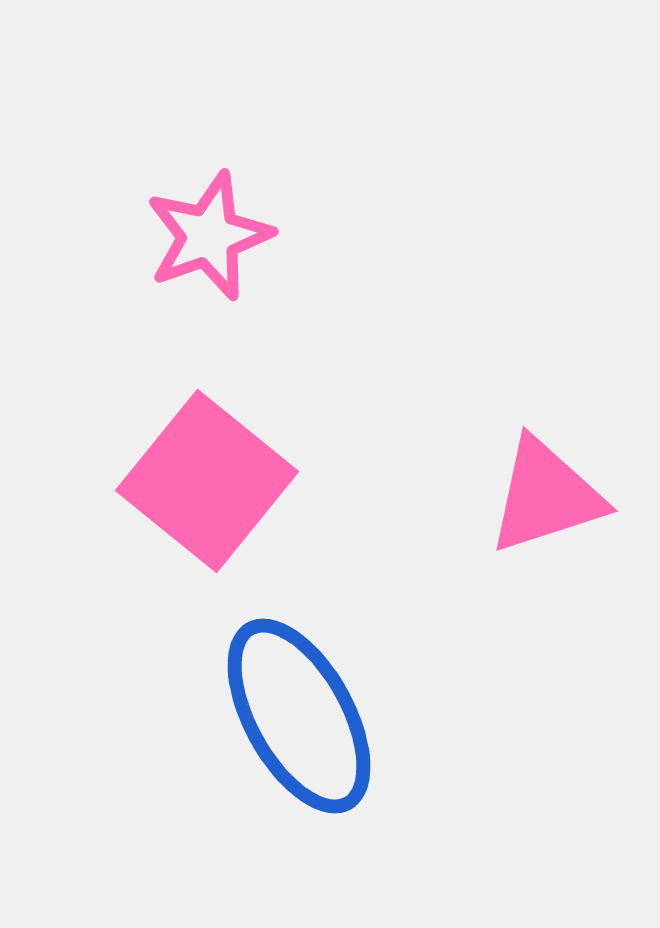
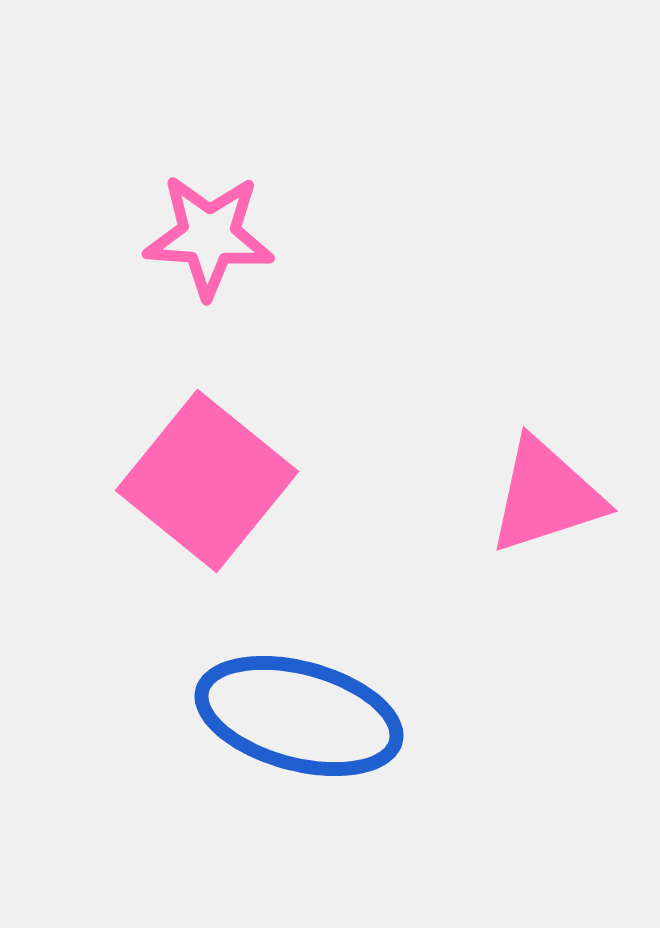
pink star: rotated 24 degrees clockwise
blue ellipse: rotated 46 degrees counterclockwise
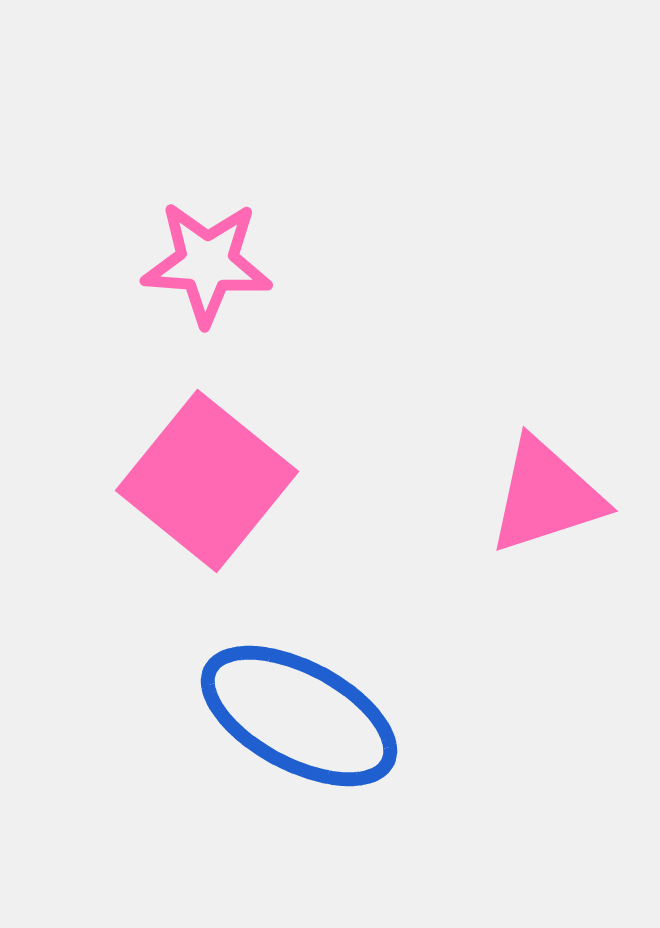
pink star: moved 2 px left, 27 px down
blue ellipse: rotated 13 degrees clockwise
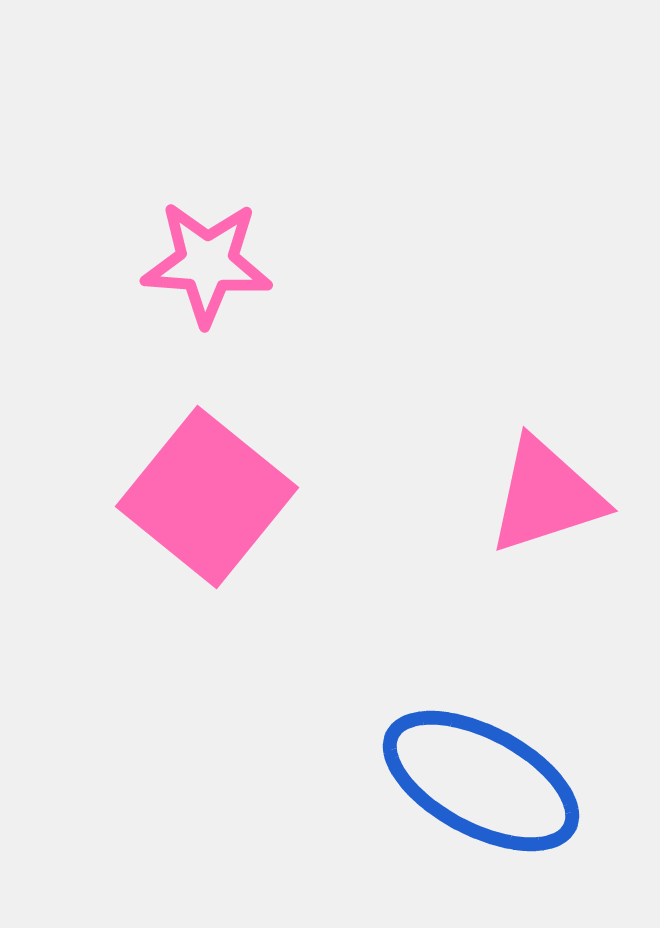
pink square: moved 16 px down
blue ellipse: moved 182 px right, 65 px down
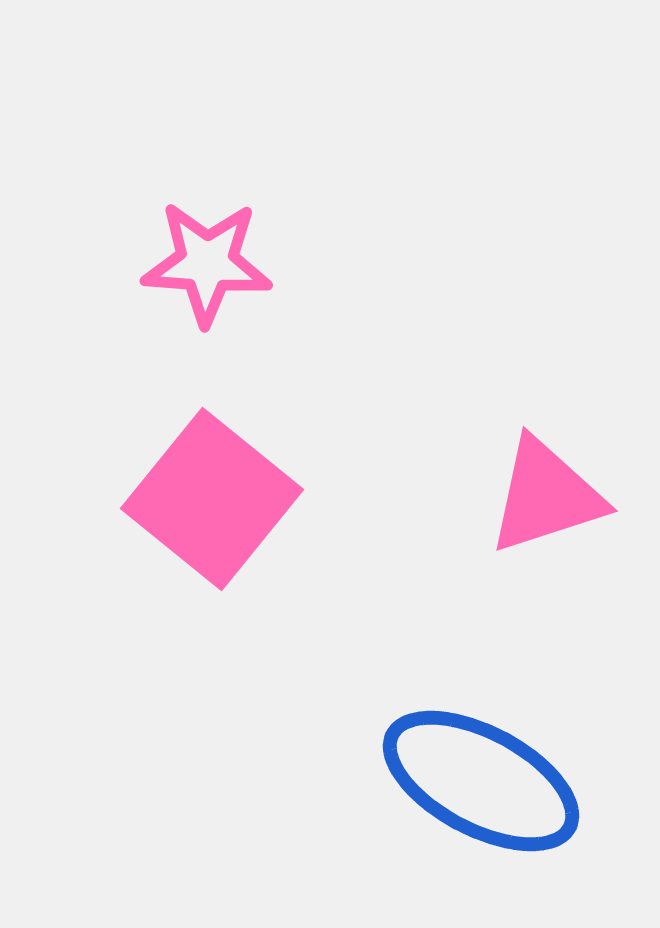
pink square: moved 5 px right, 2 px down
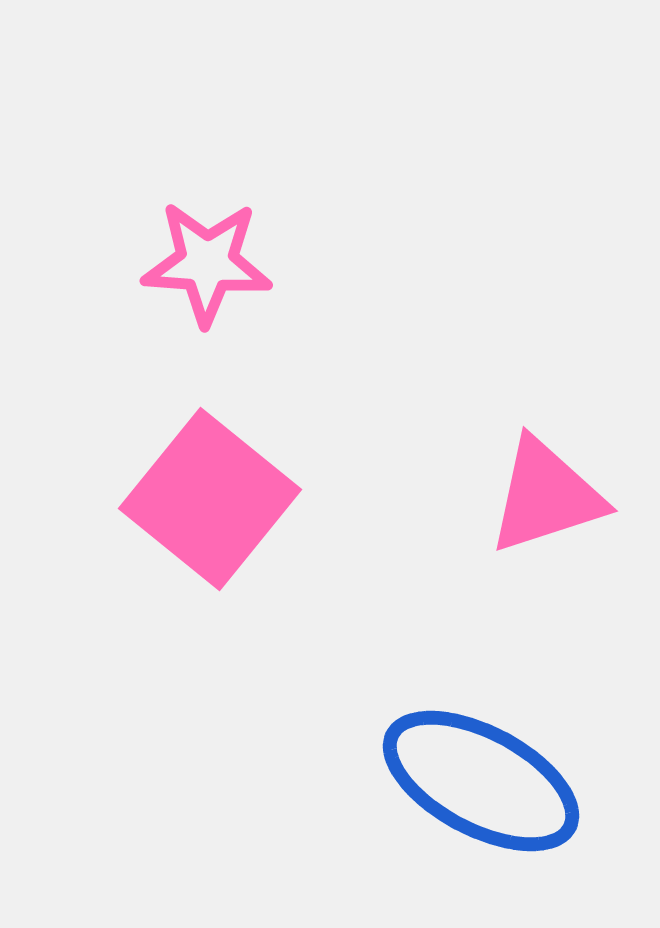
pink square: moved 2 px left
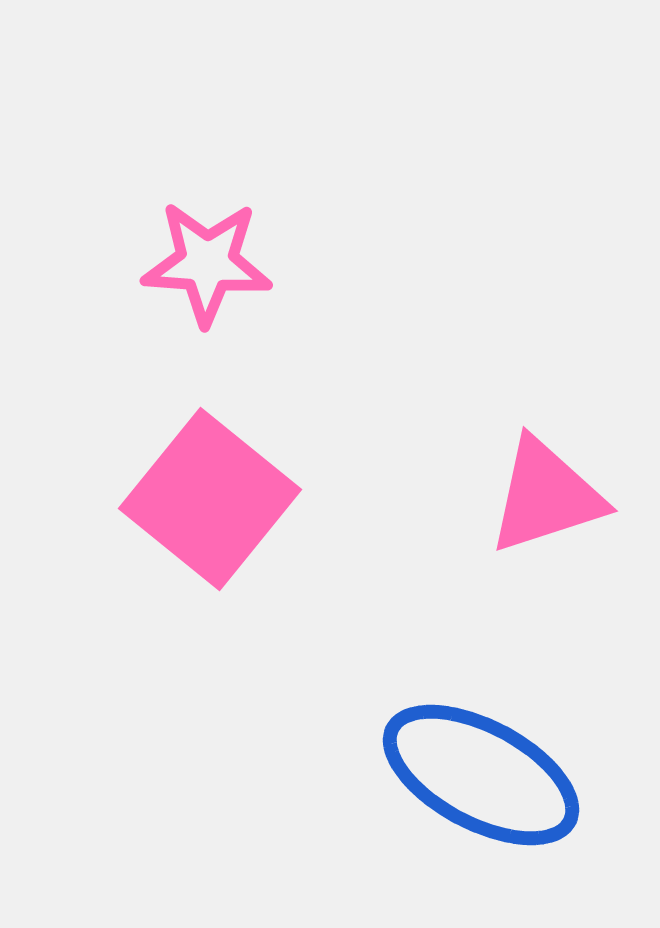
blue ellipse: moved 6 px up
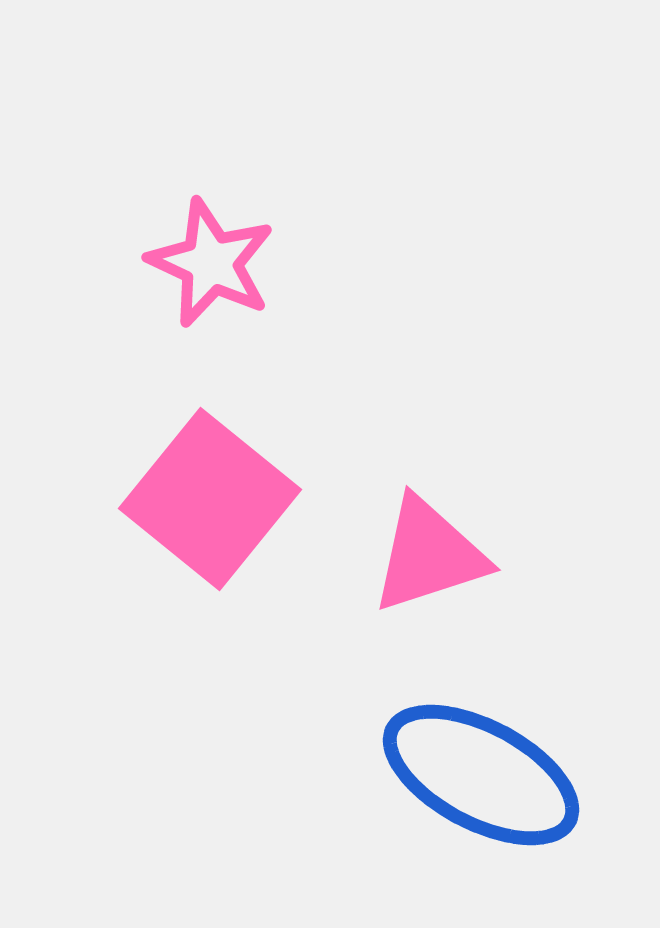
pink star: moved 4 px right; rotated 21 degrees clockwise
pink triangle: moved 117 px left, 59 px down
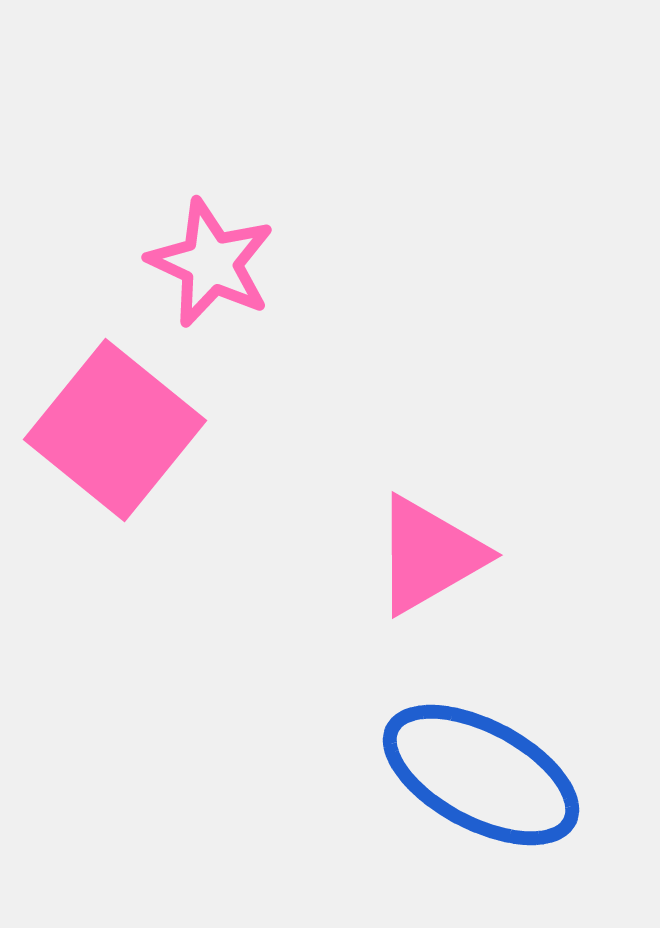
pink square: moved 95 px left, 69 px up
pink triangle: rotated 12 degrees counterclockwise
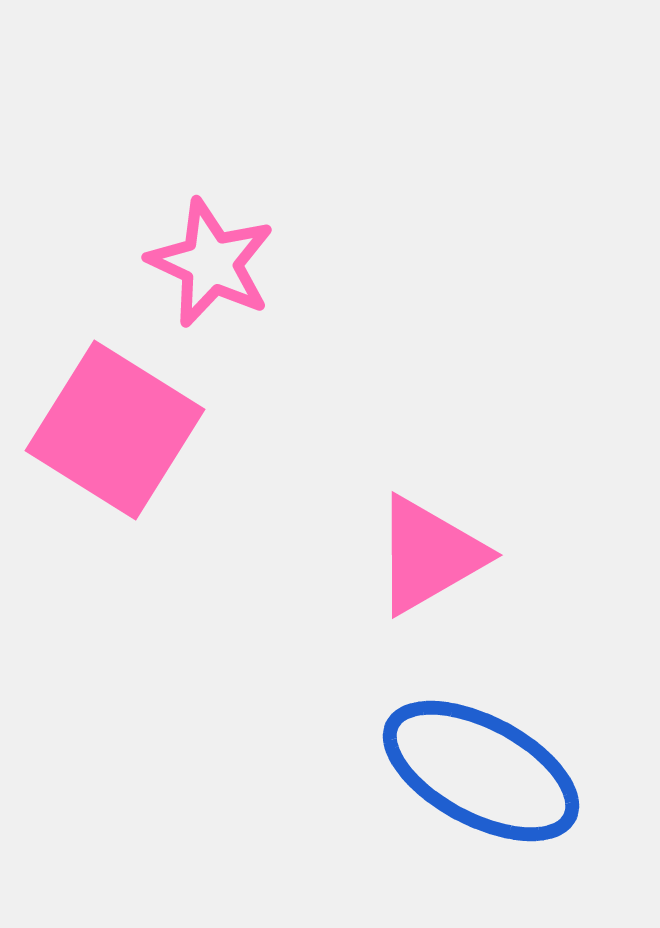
pink square: rotated 7 degrees counterclockwise
blue ellipse: moved 4 px up
